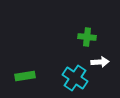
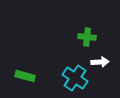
green rectangle: rotated 24 degrees clockwise
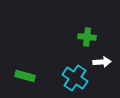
white arrow: moved 2 px right
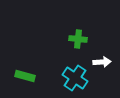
green cross: moved 9 px left, 2 px down
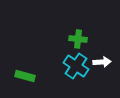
cyan cross: moved 1 px right, 12 px up
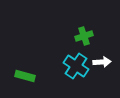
green cross: moved 6 px right, 3 px up; rotated 24 degrees counterclockwise
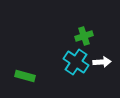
cyan cross: moved 4 px up
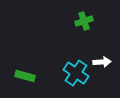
green cross: moved 15 px up
cyan cross: moved 11 px down
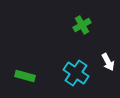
green cross: moved 2 px left, 4 px down; rotated 12 degrees counterclockwise
white arrow: moved 6 px right; rotated 66 degrees clockwise
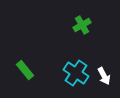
white arrow: moved 4 px left, 14 px down
green rectangle: moved 6 px up; rotated 36 degrees clockwise
